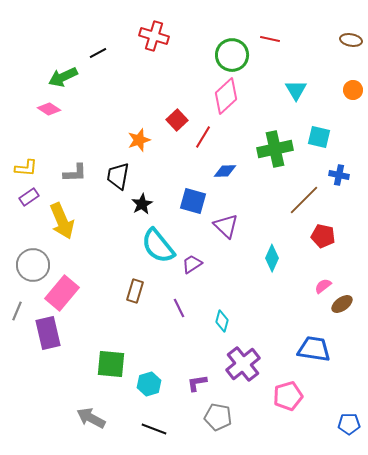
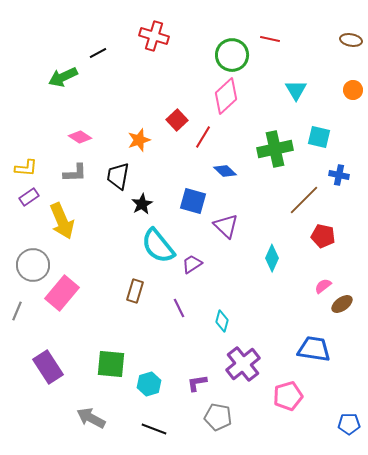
pink diamond at (49, 109): moved 31 px right, 28 px down
blue diamond at (225, 171): rotated 45 degrees clockwise
purple rectangle at (48, 333): moved 34 px down; rotated 20 degrees counterclockwise
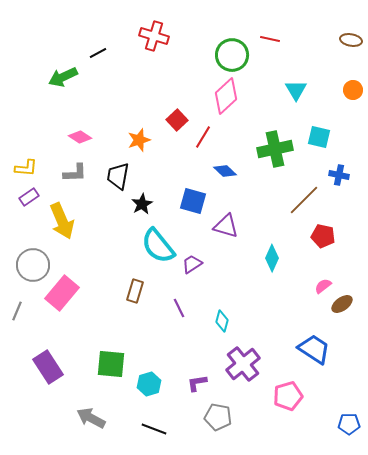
purple triangle at (226, 226): rotated 28 degrees counterclockwise
blue trapezoid at (314, 349): rotated 24 degrees clockwise
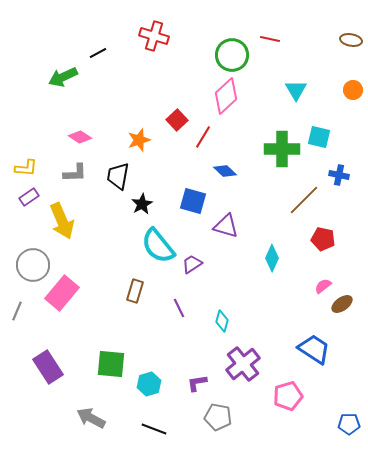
green cross at (275, 149): moved 7 px right; rotated 12 degrees clockwise
red pentagon at (323, 236): moved 3 px down
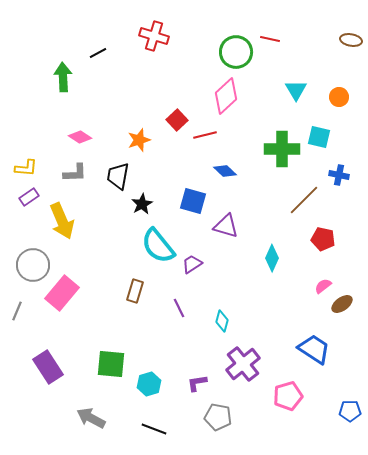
green circle at (232, 55): moved 4 px right, 3 px up
green arrow at (63, 77): rotated 112 degrees clockwise
orange circle at (353, 90): moved 14 px left, 7 px down
red line at (203, 137): moved 2 px right, 2 px up; rotated 45 degrees clockwise
blue pentagon at (349, 424): moved 1 px right, 13 px up
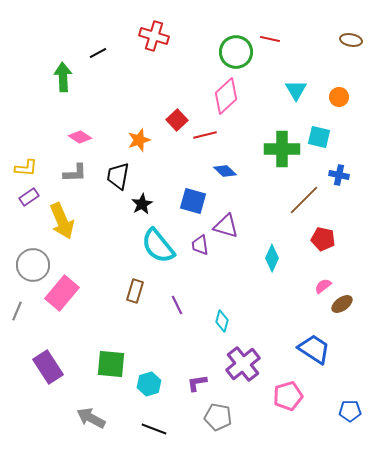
purple trapezoid at (192, 264): moved 8 px right, 19 px up; rotated 65 degrees counterclockwise
purple line at (179, 308): moved 2 px left, 3 px up
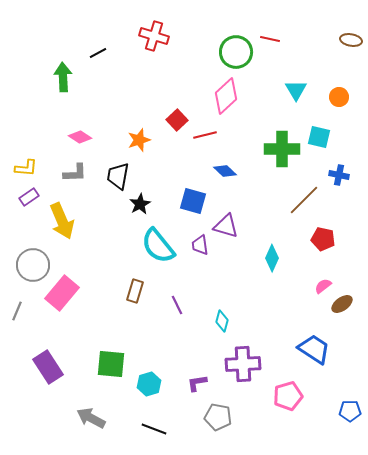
black star at (142, 204): moved 2 px left
purple cross at (243, 364): rotated 36 degrees clockwise
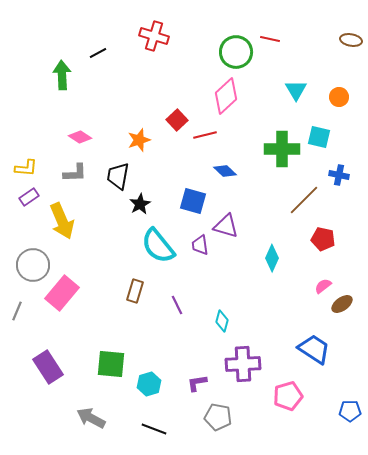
green arrow at (63, 77): moved 1 px left, 2 px up
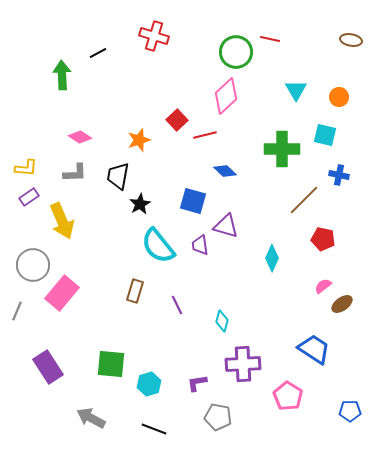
cyan square at (319, 137): moved 6 px right, 2 px up
pink pentagon at (288, 396): rotated 24 degrees counterclockwise
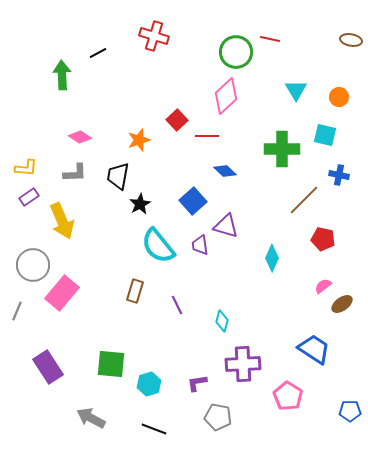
red line at (205, 135): moved 2 px right, 1 px down; rotated 15 degrees clockwise
blue square at (193, 201): rotated 32 degrees clockwise
